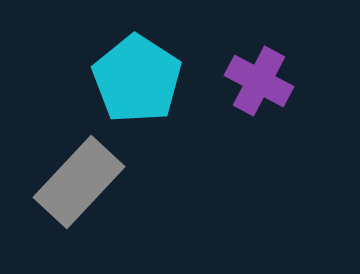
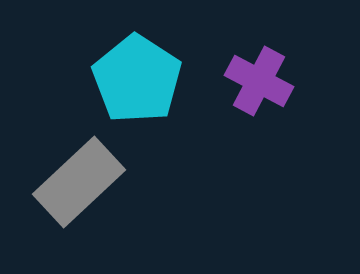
gray rectangle: rotated 4 degrees clockwise
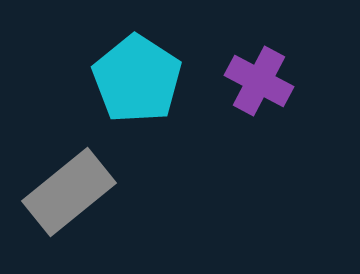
gray rectangle: moved 10 px left, 10 px down; rotated 4 degrees clockwise
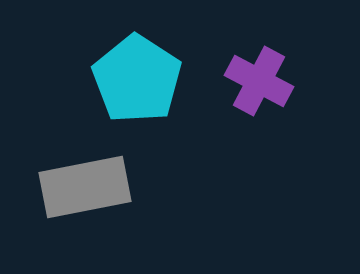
gray rectangle: moved 16 px right, 5 px up; rotated 28 degrees clockwise
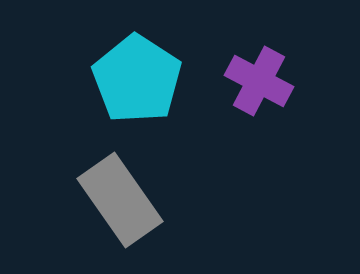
gray rectangle: moved 35 px right, 13 px down; rotated 66 degrees clockwise
